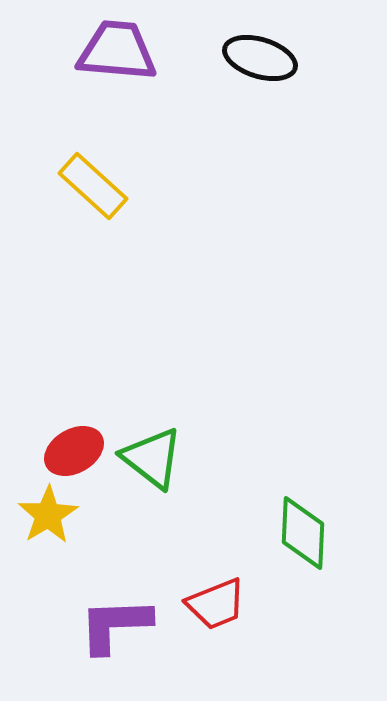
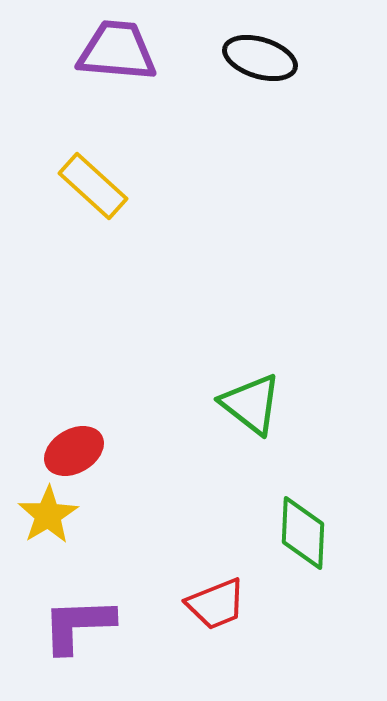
green triangle: moved 99 px right, 54 px up
purple L-shape: moved 37 px left
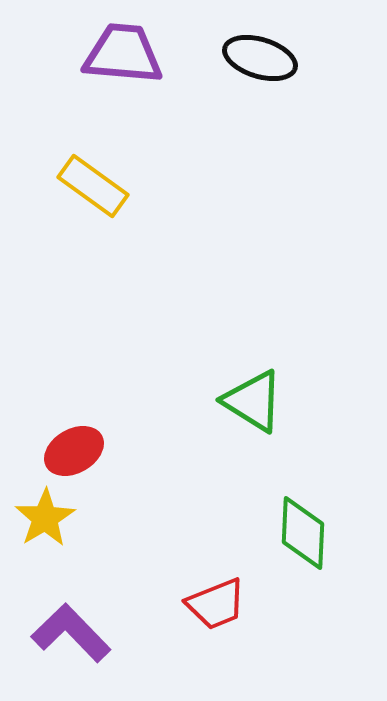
purple trapezoid: moved 6 px right, 3 px down
yellow rectangle: rotated 6 degrees counterclockwise
green triangle: moved 2 px right, 3 px up; rotated 6 degrees counterclockwise
yellow star: moved 3 px left, 3 px down
purple L-shape: moved 7 px left, 8 px down; rotated 48 degrees clockwise
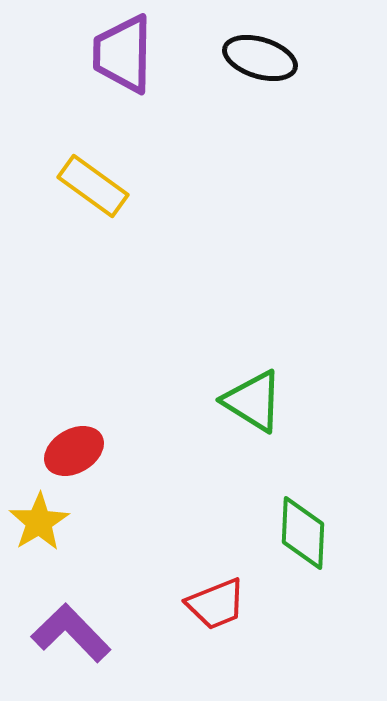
purple trapezoid: rotated 94 degrees counterclockwise
yellow star: moved 6 px left, 4 px down
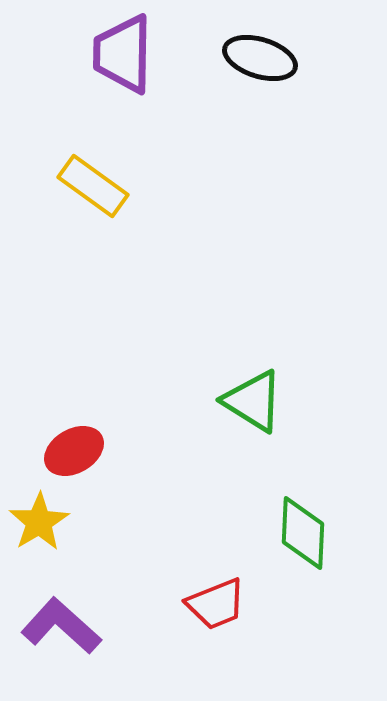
purple L-shape: moved 10 px left, 7 px up; rotated 4 degrees counterclockwise
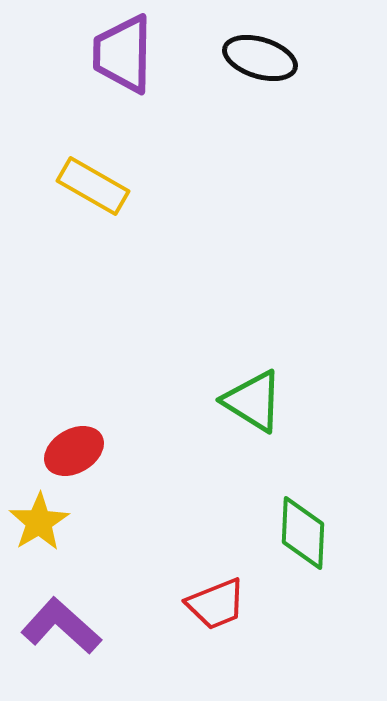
yellow rectangle: rotated 6 degrees counterclockwise
